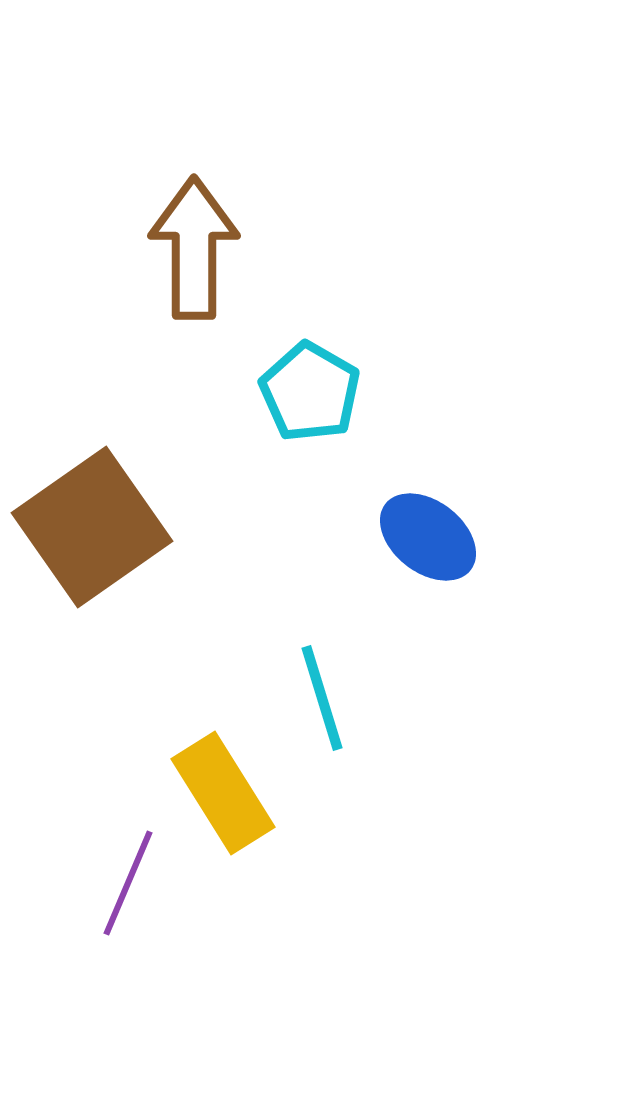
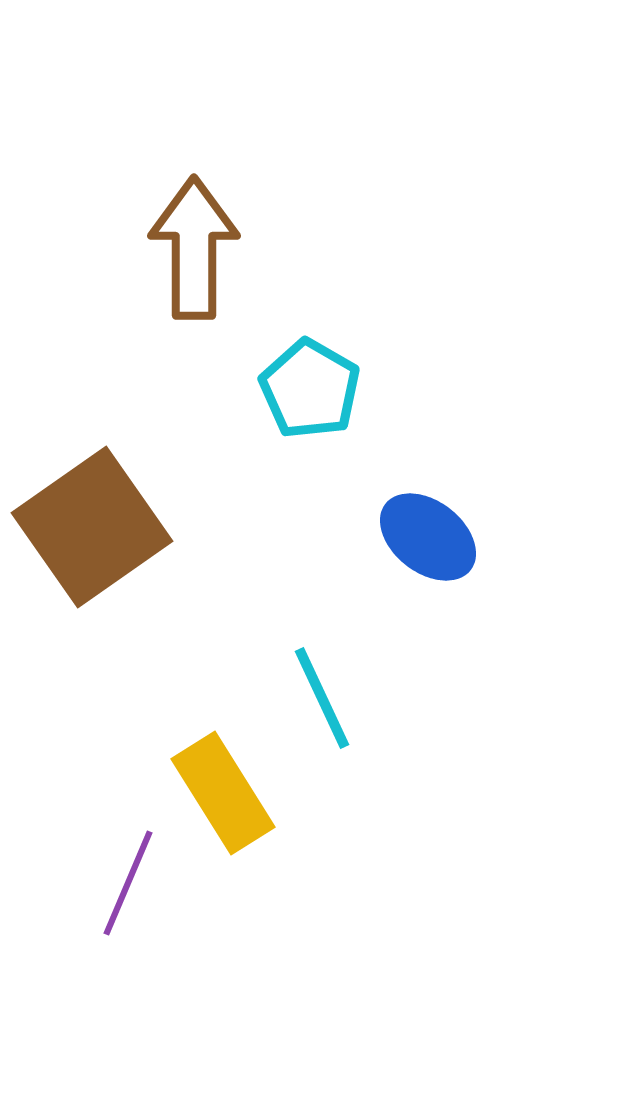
cyan pentagon: moved 3 px up
cyan line: rotated 8 degrees counterclockwise
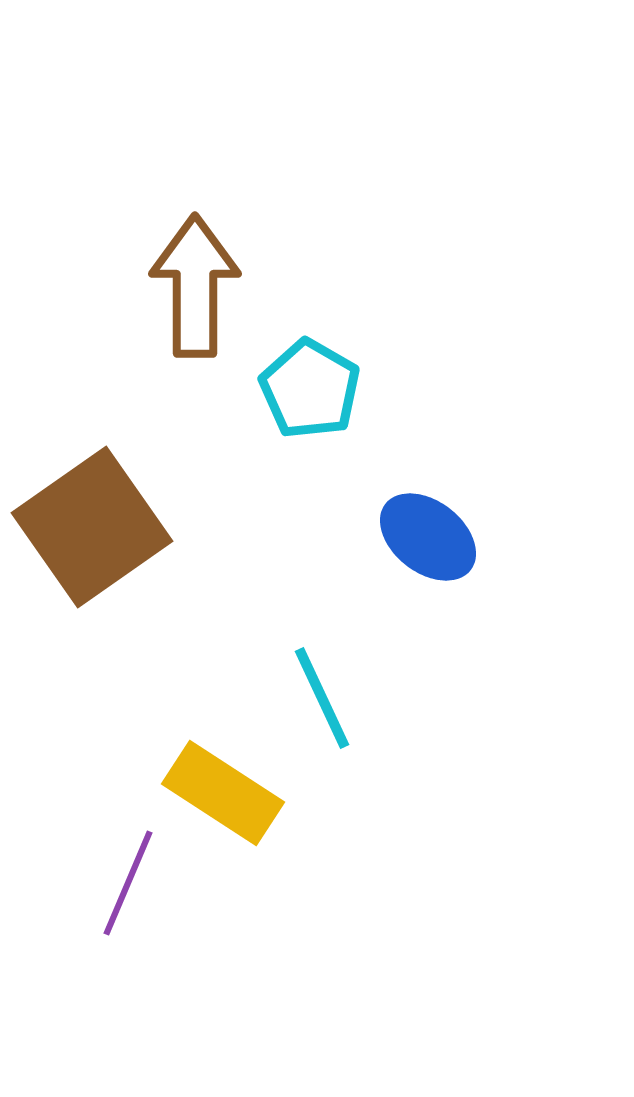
brown arrow: moved 1 px right, 38 px down
yellow rectangle: rotated 25 degrees counterclockwise
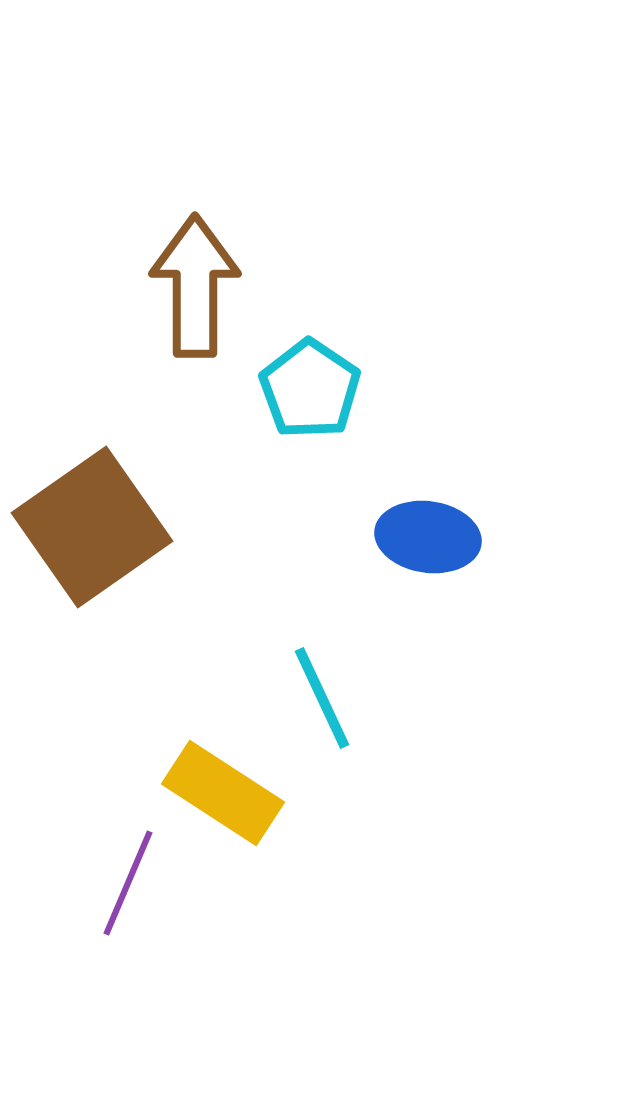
cyan pentagon: rotated 4 degrees clockwise
blue ellipse: rotated 30 degrees counterclockwise
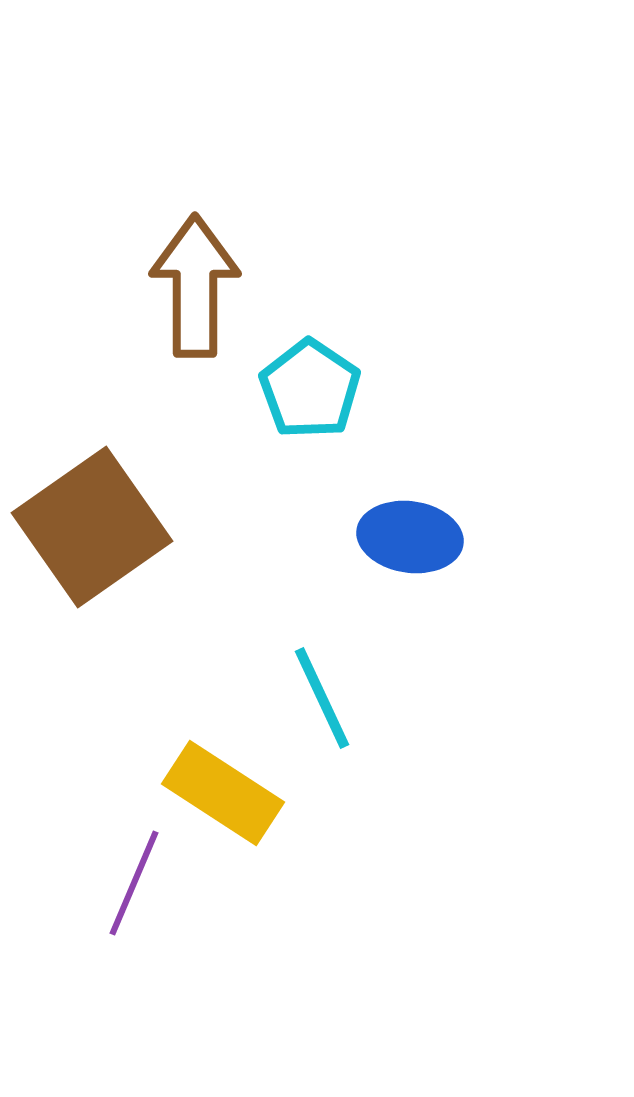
blue ellipse: moved 18 px left
purple line: moved 6 px right
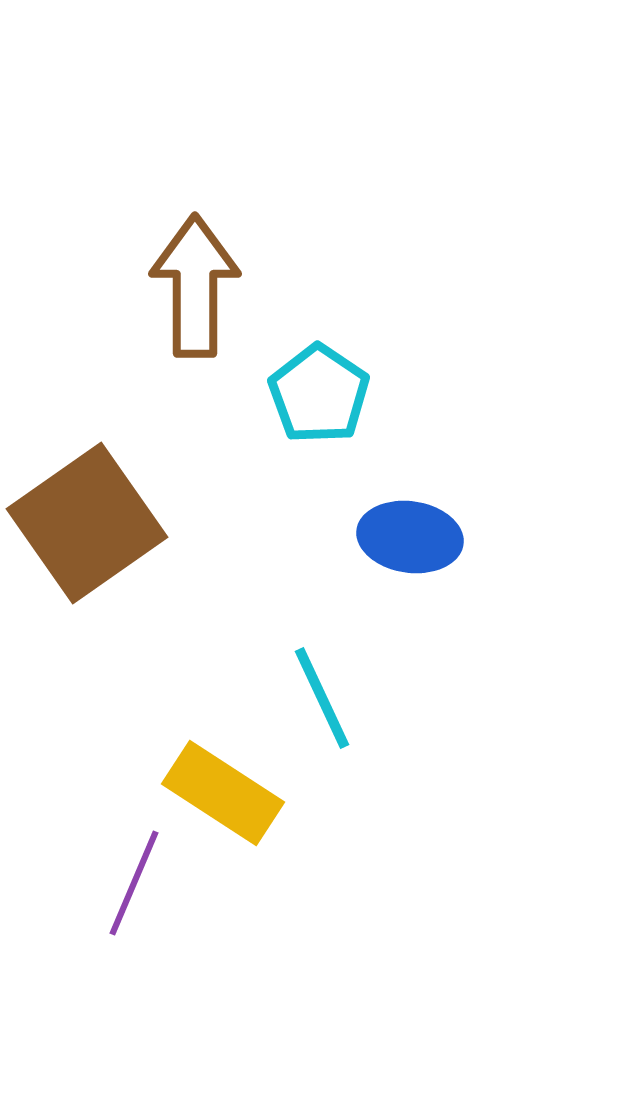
cyan pentagon: moved 9 px right, 5 px down
brown square: moved 5 px left, 4 px up
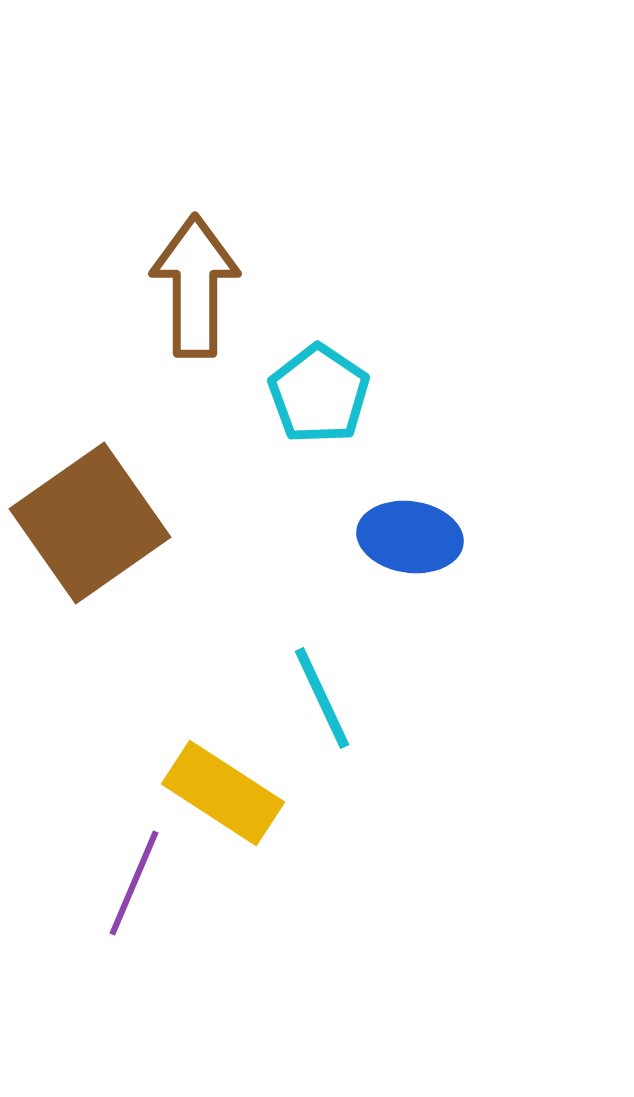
brown square: moved 3 px right
